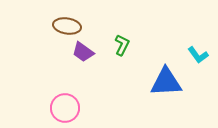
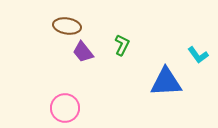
purple trapezoid: rotated 15 degrees clockwise
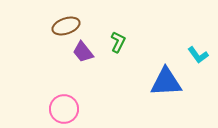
brown ellipse: moved 1 px left; rotated 28 degrees counterclockwise
green L-shape: moved 4 px left, 3 px up
pink circle: moved 1 px left, 1 px down
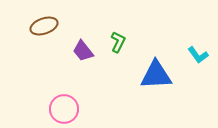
brown ellipse: moved 22 px left
purple trapezoid: moved 1 px up
blue triangle: moved 10 px left, 7 px up
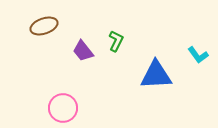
green L-shape: moved 2 px left, 1 px up
pink circle: moved 1 px left, 1 px up
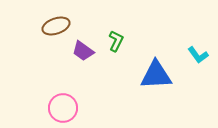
brown ellipse: moved 12 px right
purple trapezoid: rotated 15 degrees counterclockwise
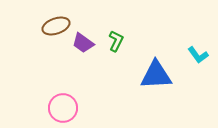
purple trapezoid: moved 8 px up
